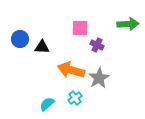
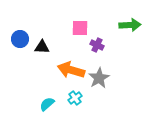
green arrow: moved 2 px right, 1 px down
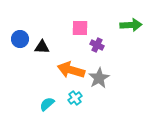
green arrow: moved 1 px right
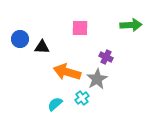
purple cross: moved 9 px right, 12 px down
orange arrow: moved 4 px left, 2 px down
gray star: moved 2 px left, 1 px down
cyan cross: moved 7 px right
cyan semicircle: moved 8 px right
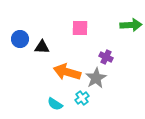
gray star: moved 1 px left, 1 px up
cyan semicircle: rotated 105 degrees counterclockwise
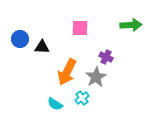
orange arrow: rotated 80 degrees counterclockwise
gray star: moved 1 px up
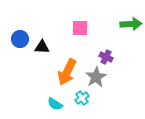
green arrow: moved 1 px up
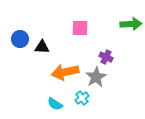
orange arrow: moved 2 px left; rotated 52 degrees clockwise
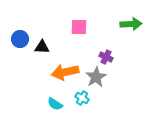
pink square: moved 1 px left, 1 px up
cyan cross: rotated 24 degrees counterclockwise
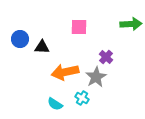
purple cross: rotated 16 degrees clockwise
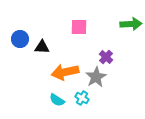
cyan semicircle: moved 2 px right, 4 px up
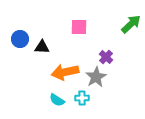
green arrow: rotated 40 degrees counterclockwise
cyan cross: rotated 32 degrees counterclockwise
